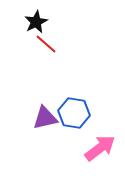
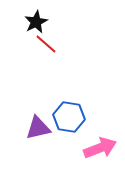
blue hexagon: moved 5 px left, 4 px down
purple triangle: moved 7 px left, 10 px down
pink arrow: rotated 16 degrees clockwise
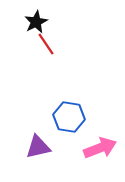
red line: rotated 15 degrees clockwise
purple triangle: moved 19 px down
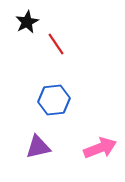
black star: moved 9 px left
red line: moved 10 px right
blue hexagon: moved 15 px left, 17 px up; rotated 16 degrees counterclockwise
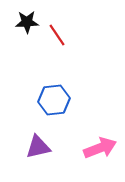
black star: rotated 25 degrees clockwise
red line: moved 1 px right, 9 px up
